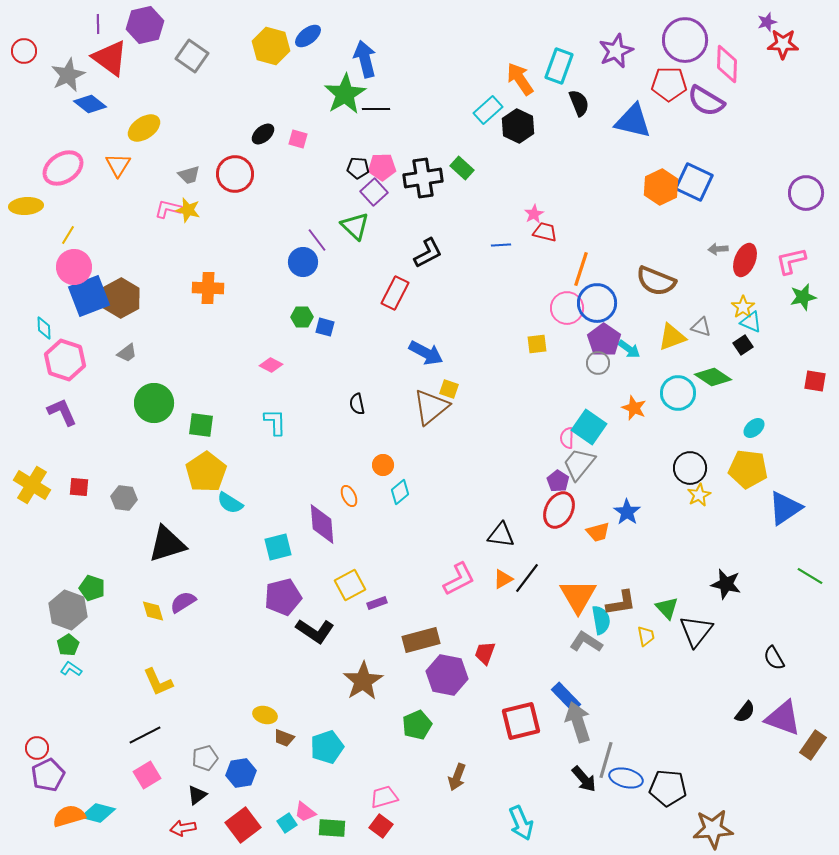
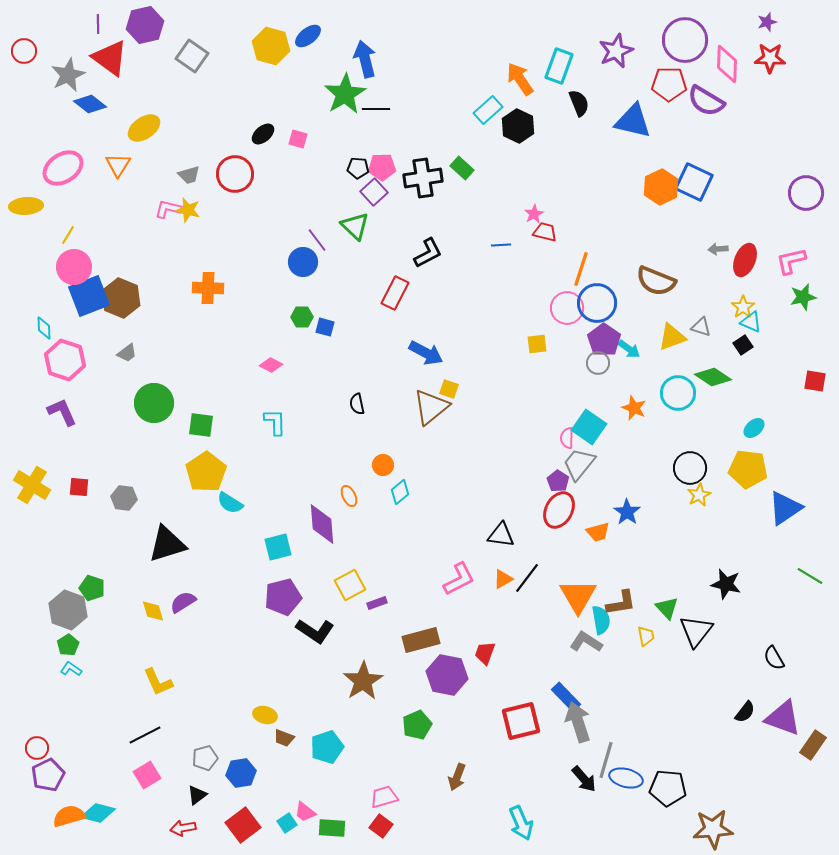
red star at (783, 44): moved 13 px left, 14 px down
brown hexagon at (121, 298): rotated 9 degrees counterclockwise
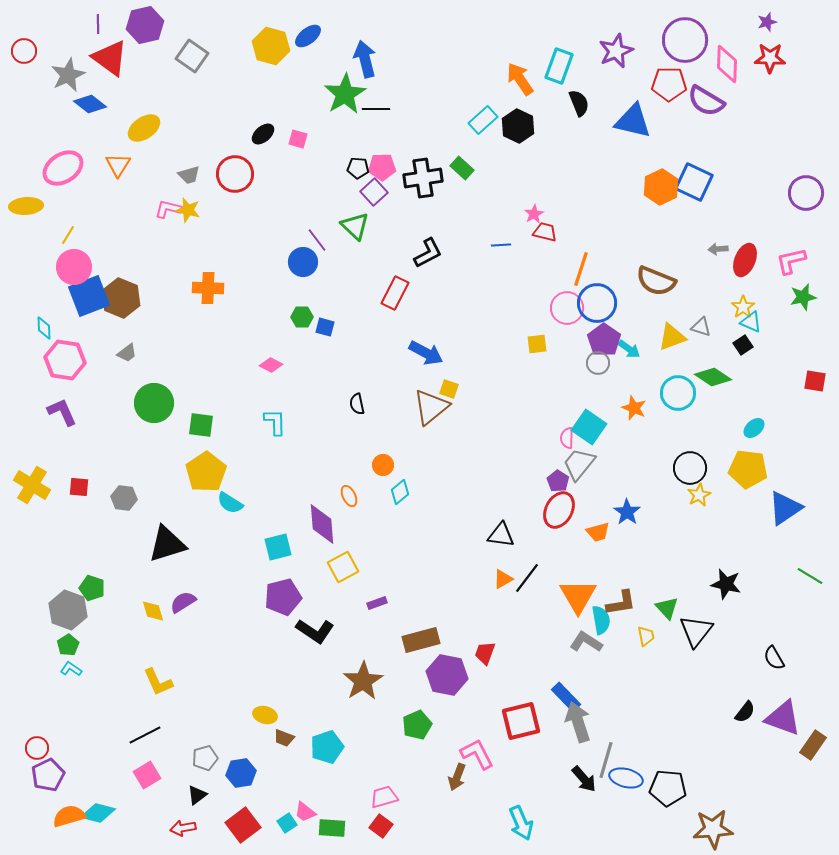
cyan rectangle at (488, 110): moved 5 px left, 10 px down
pink hexagon at (65, 360): rotated 9 degrees counterclockwise
pink L-shape at (459, 579): moved 18 px right, 175 px down; rotated 90 degrees counterclockwise
yellow square at (350, 585): moved 7 px left, 18 px up
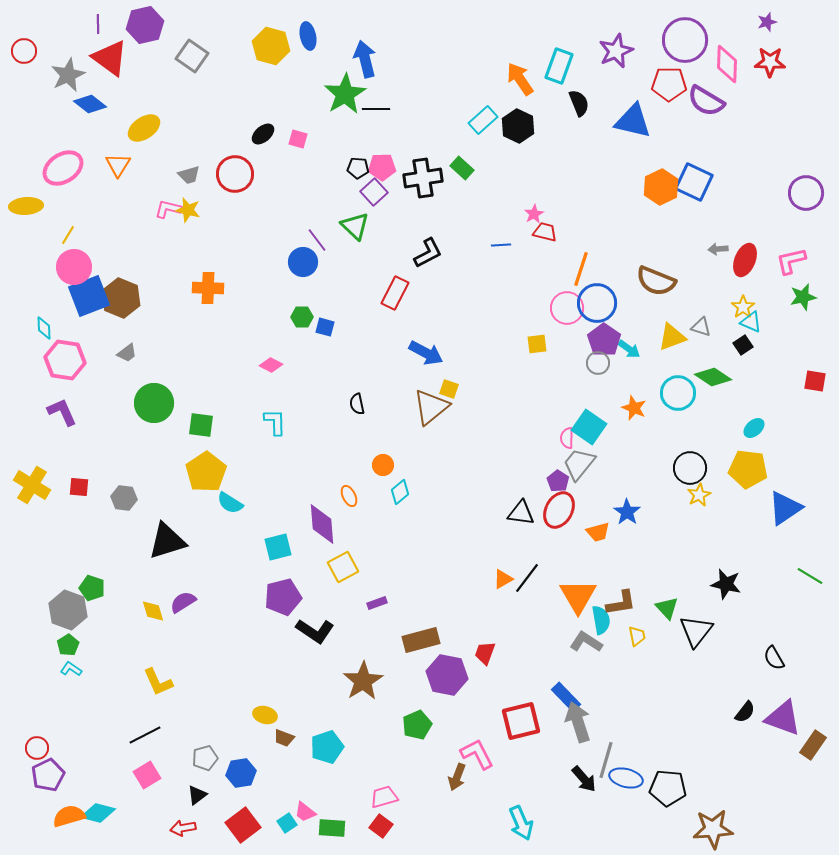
blue ellipse at (308, 36): rotated 64 degrees counterclockwise
red star at (770, 58): moved 4 px down
black triangle at (501, 535): moved 20 px right, 22 px up
black triangle at (167, 544): moved 3 px up
yellow trapezoid at (646, 636): moved 9 px left
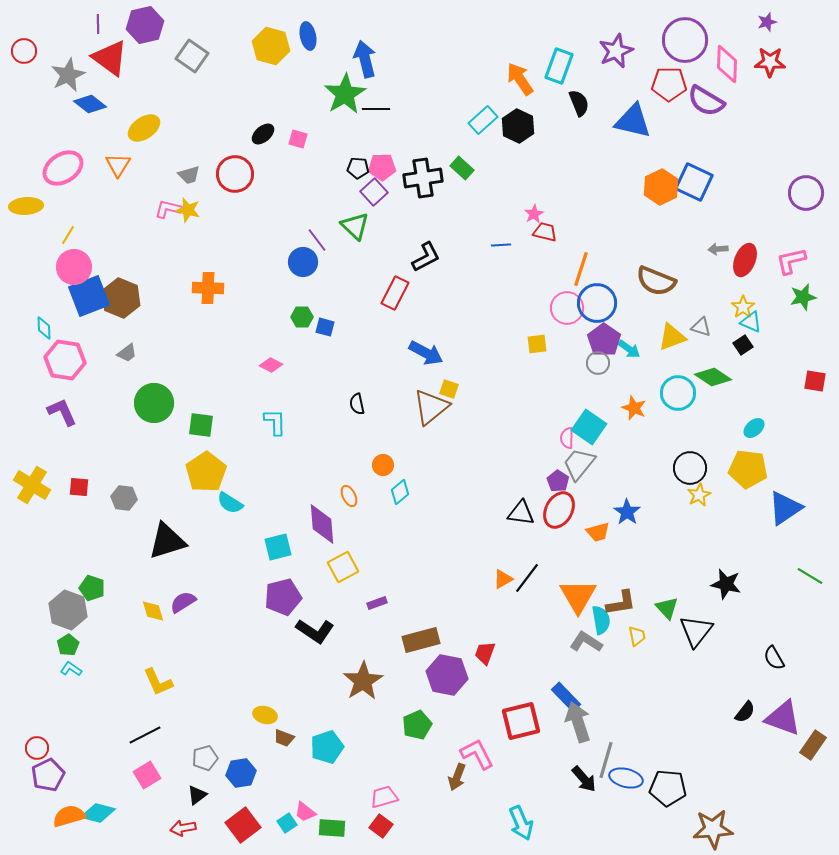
black L-shape at (428, 253): moved 2 px left, 4 px down
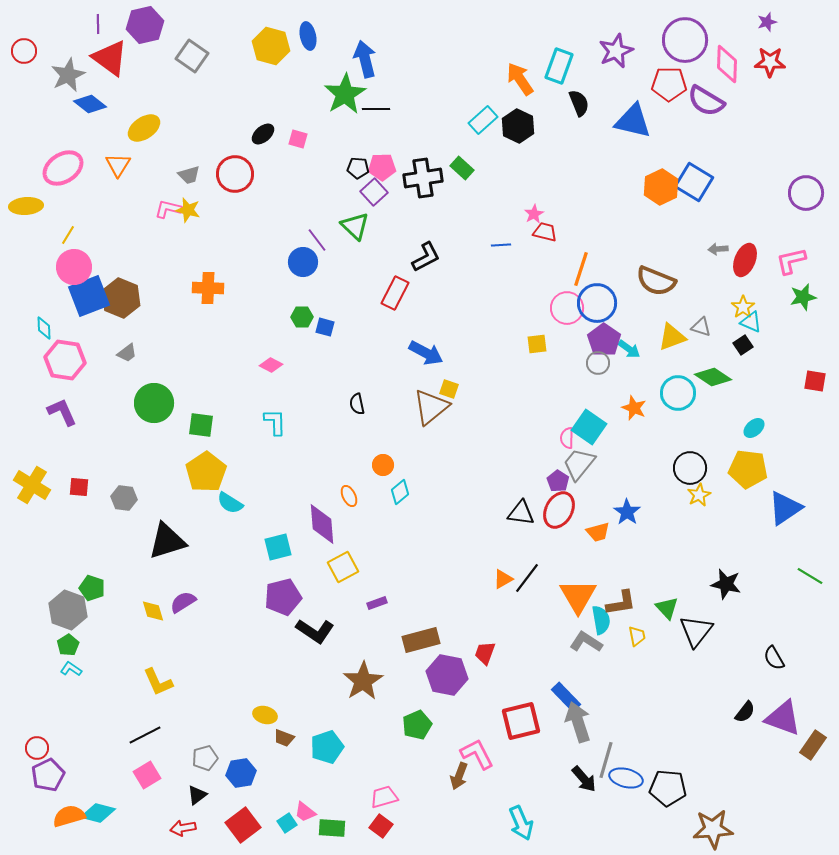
blue square at (694, 182): rotated 6 degrees clockwise
brown arrow at (457, 777): moved 2 px right, 1 px up
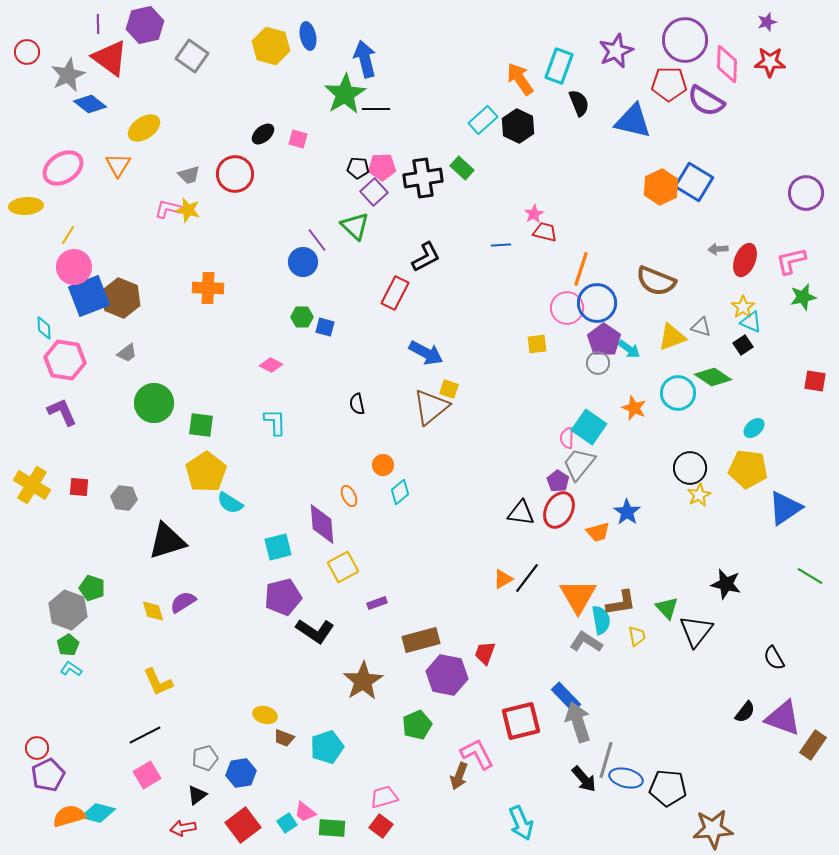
red circle at (24, 51): moved 3 px right, 1 px down
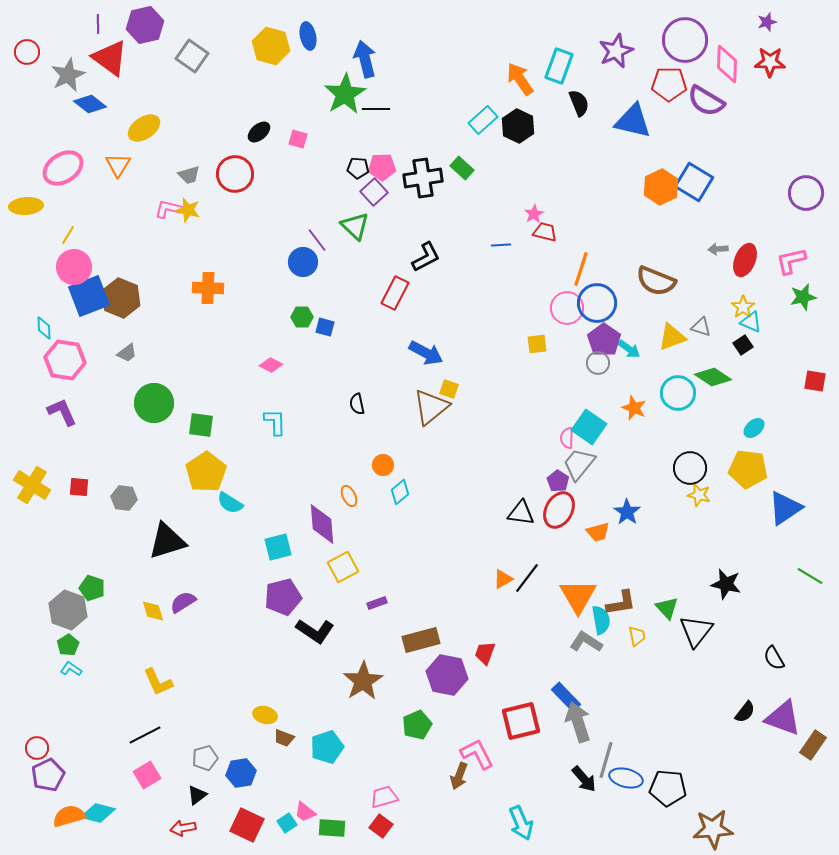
black ellipse at (263, 134): moved 4 px left, 2 px up
yellow star at (699, 495): rotated 30 degrees counterclockwise
red square at (243, 825): moved 4 px right; rotated 28 degrees counterclockwise
